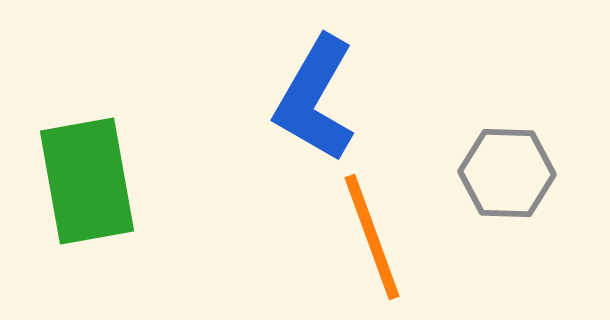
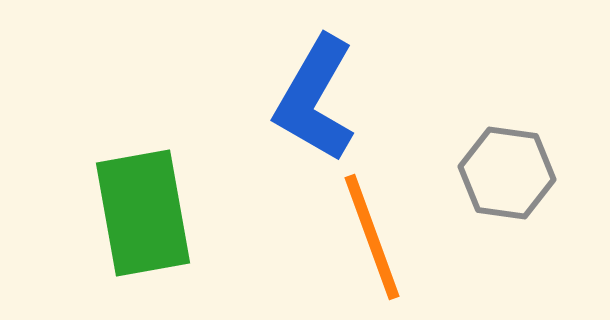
gray hexagon: rotated 6 degrees clockwise
green rectangle: moved 56 px right, 32 px down
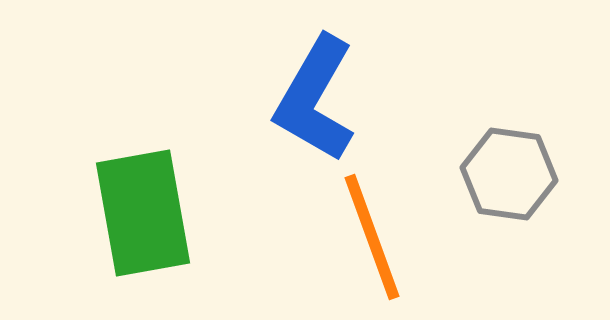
gray hexagon: moved 2 px right, 1 px down
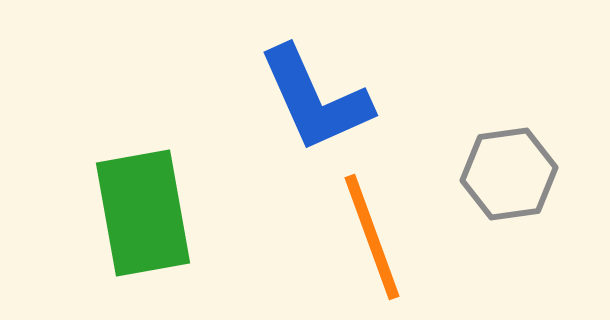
blue L-shape: rotated 54 degrees counterclockwise
gray hexagon: rotated 16 degrees counterclockwise
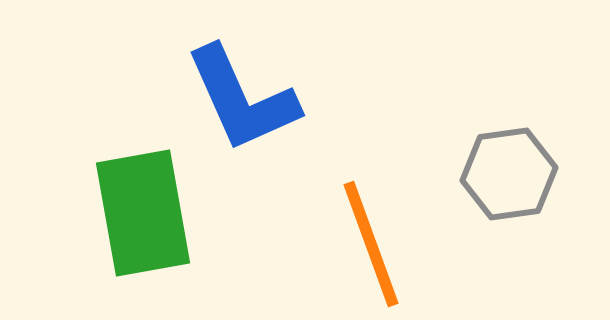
blue L-shape: moved 73 px left
orange line: moved 1 px left, 7 px down
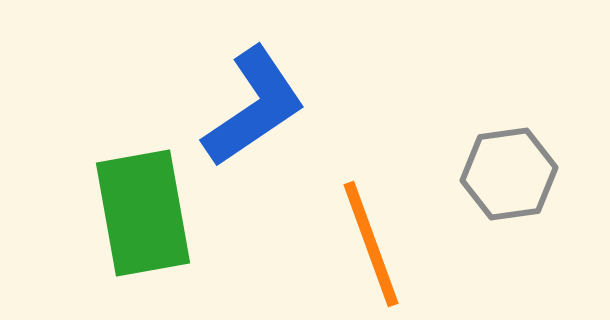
blue L-shape: moved 12 px right, 8 px down; rotated 100 degrees counterclockwise
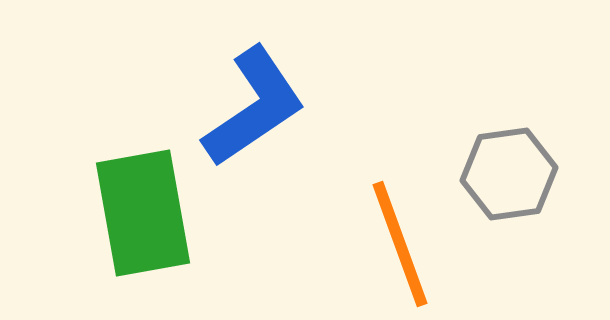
orange line: moved 29 px right
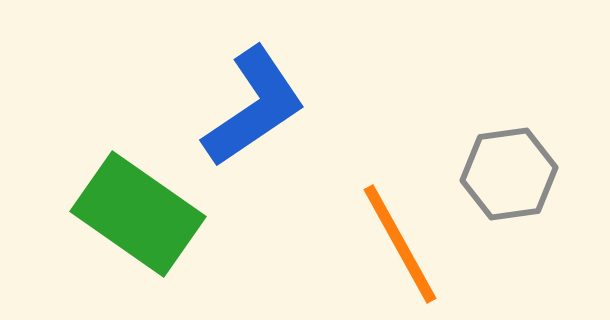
green rectangle: moved 5 px left, 1 px down; rotated 45 degrees counterclockwise
orange line: rotated 9 degrees counterclockwise
